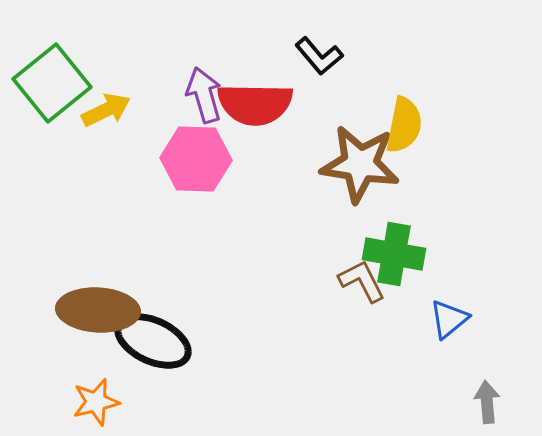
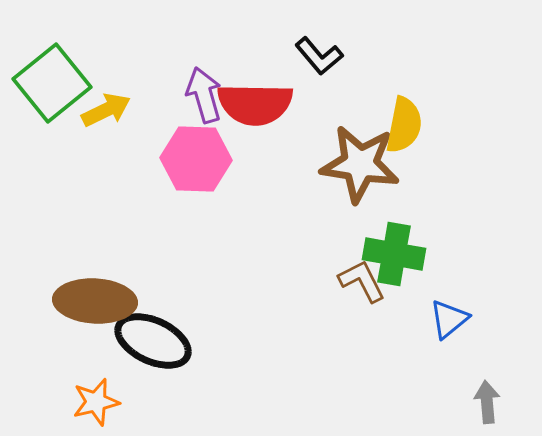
brown ellipse: moved 3 px left, 9 px up
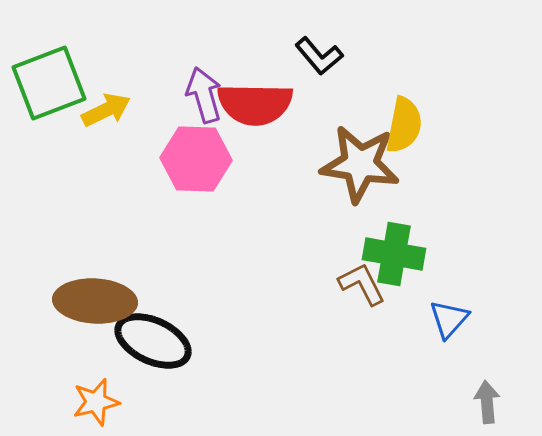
green square: moved 3 px left; rotated 18 degrees clockwise
brown L-shape: moved 3 px down
blue triangle: rotated 9 degrees counterclockwise
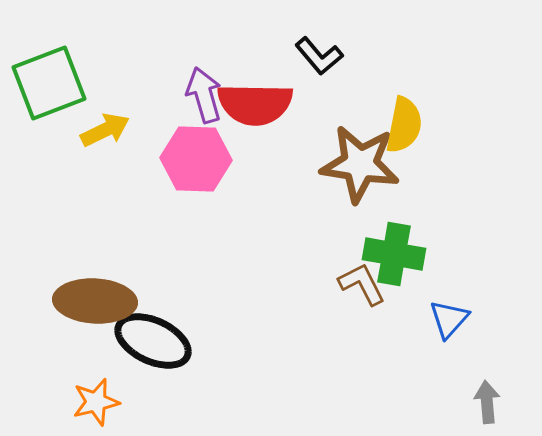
yellow arrow: moved 1 px left, 20 px down
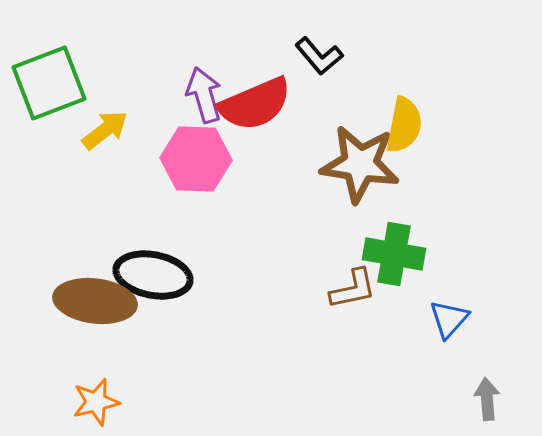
red semicircle: rotated 24 degrees counterclockwise
yellow arrow: rotated 12 degrees counterclockwise
brown L-shape: moved 9 px left, 5 px down; rotated 105 degrees clockwise
brown ellipse: rotated 4 degrees clockwise
black ellipse: moved 66 px up; rotated 14 degrees counterclockwise
gray arrow: moved 3 px up
